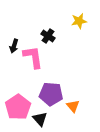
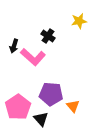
pink L-shape: rotated 140 degrees clockwise
black triangle: moved 1 px right
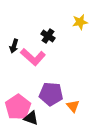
yellow star: moved 1 px right, 1 px down
black triangle: moved 10 px left, 1 px up; rotated 28 degrees counterclockwise
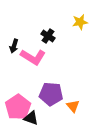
pink L-shape: rotated 10 degrees counterclockwise
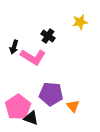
black arrow: moved 1 px down
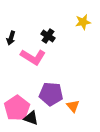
yellow star: moved 3 px right
black arrow: moved 3 px left, 9 px up
pink pentagon: moved 1 px left, 1 px down
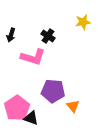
black arrow: moved 3 px up
pink L-shape: rotated 15 degrees counterclockwise
purple pentagon: moved 2 px right, 3 px up
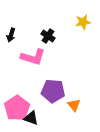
orange triangle: moved 1 px right, 1 px up
